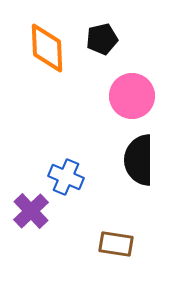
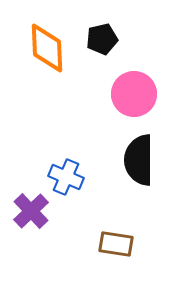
pink circle: moved 2 px right, 2 px up
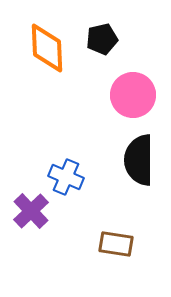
pink circle: moved 1 px left, 1 px down
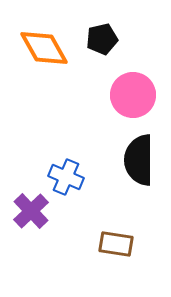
orange diamond: moved 3 px left; rotated 27 degrees counterclockwise
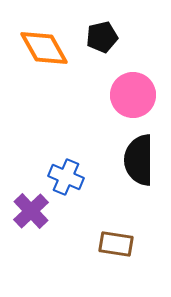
black pentagon: moved 2 px up
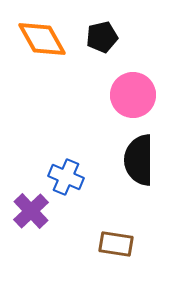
orange diamond: moved 2 px left, 9 px up
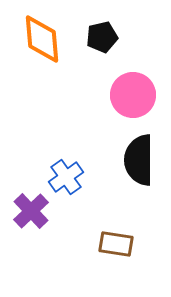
orange diamond: rotated 24 degrees clockwise
blue cross: rotated 32 degrees clockwise
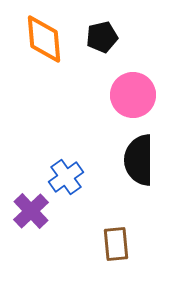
orange diamond: moved 2 px right
brown rectangle: rotated 76 degrees clockwise
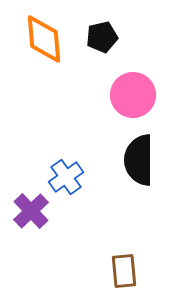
brown rectangle: moved 8 px right, 27 px down
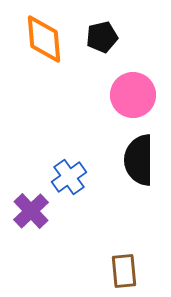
blue cross: moved 3 px right
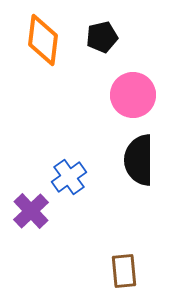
orange diamond: moved 1 px left, 1 px down; rotated 12 degrees clockwise
